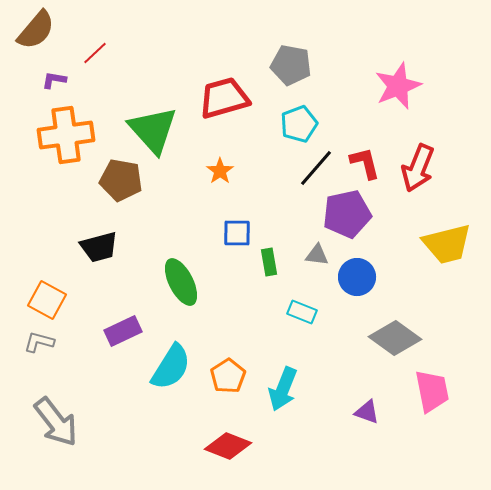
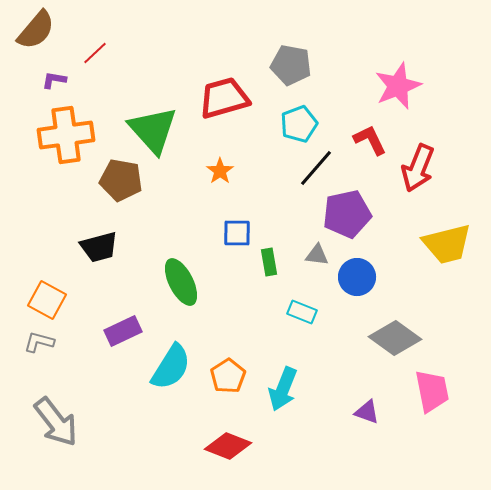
red L-shape: moved 5 px right, 23 px up; rotated 12 degrees counterclockwise
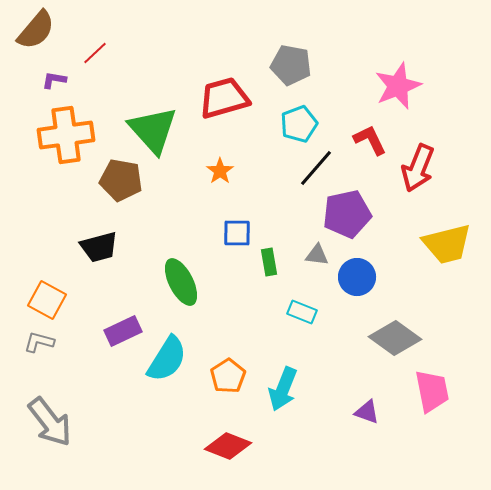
cyan semicircle: moved 4 px left, 8 px up
gray arrow: moved 6 px left
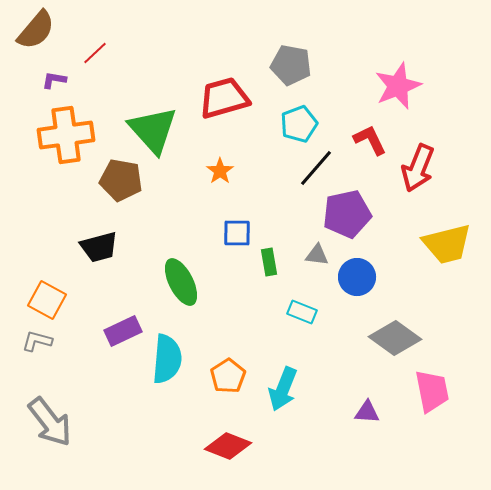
gray L-shape: moved 2 px left, 1 px up
cyan semicircle: rotated 27 degrees counterclockwise
purple triangle: rotated 16 degrees counterclockwise
